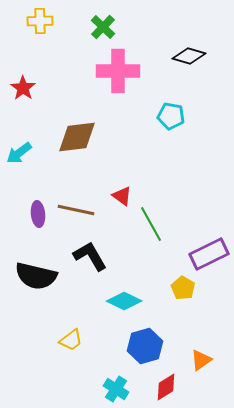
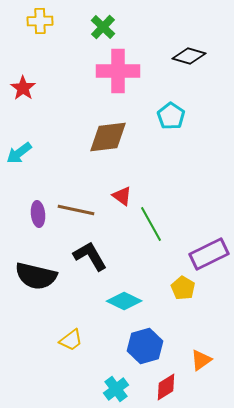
cyan pentagon: rotated 24 degrees clockwise
brown diamond: moved 31 px right
cyan cross: rotated 20 degrees clockwise
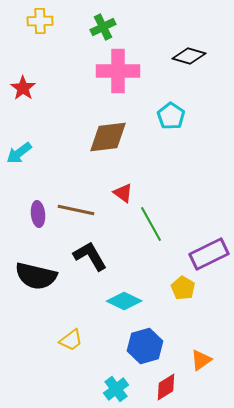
green cross: rotated 20 degrees clockwise
red triangle: moved 1 px right, 3 px up
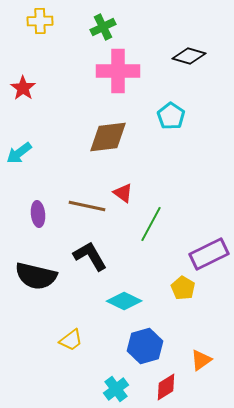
brown line: moved 11 px right, 4 px up
green line: rotated 57 degrees clockwise
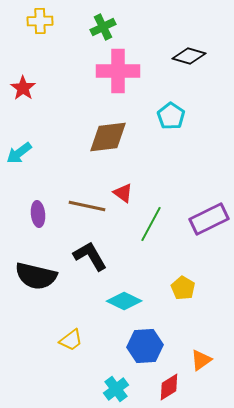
purple rectangle: moved 35 px up
blue hexagon: rotated 12 degrees clockwise
red diamond: moved 3 px right
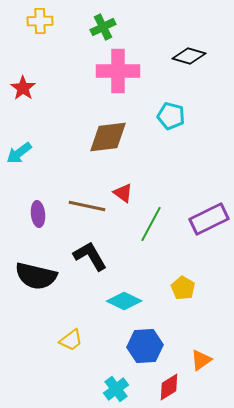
cyan pentagon: rotated 20 degrees counterclockwise
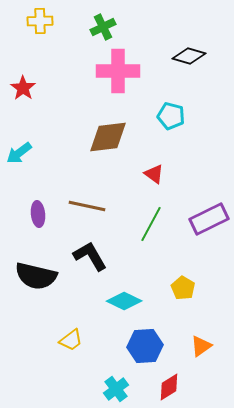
red triangle: moved 31 px right, 19 px up
orange triangle: moved 14 px up
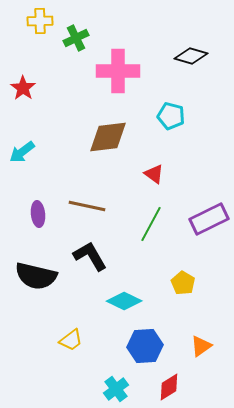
green cross: moved 27 px left, 11 px down
black diamond: moved 2 px right
cyan arrow: moved 3 px right, 1 px up
yellow pentagon: moved 5 px up
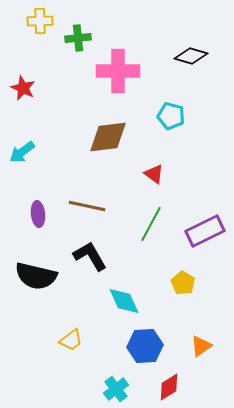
green cross: moved 2 px right; rotated 20 degrees clockwise
red star: rotated 10 degrees counterclockwise
purple rectangle: moved 4 px left, 12 px down
cyan diamond: rotated 40 degrees clockwise
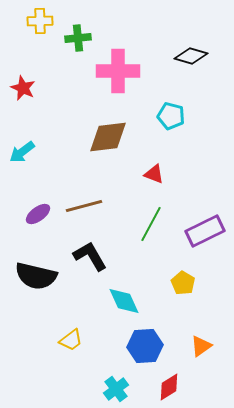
red triangle: rotated 15 degrees counterclockwise
brown line: moved 3 px left; rotated 27 degrees counterclockwise
purple ellipse: rotated 60 degrees clockwise
